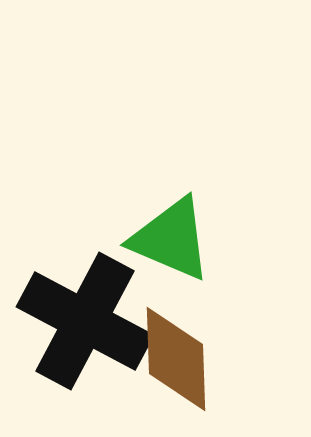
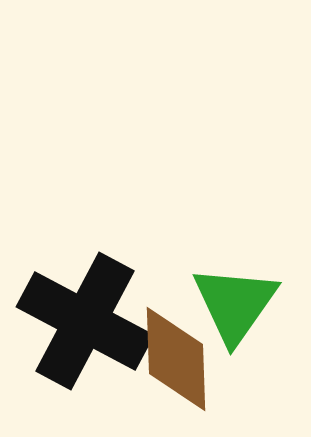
green triangle: moved 64 px right, 65 px down; rotated 42 degrees clockwise
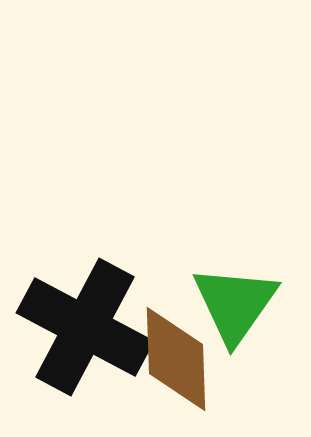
black cross: moved 6 px down
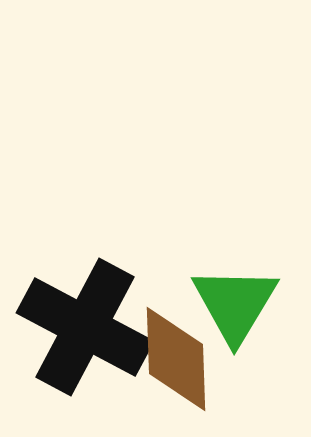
green triangle: rotated 4 degrees counterclockwise
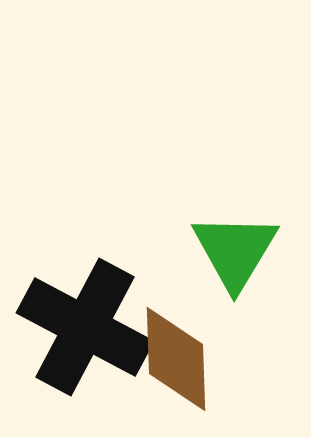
green triangle: moved 53 px up
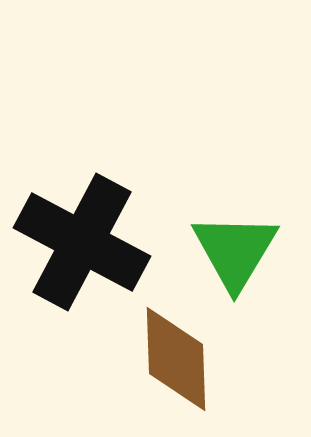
black cross: moved 3 px left, 85 px up
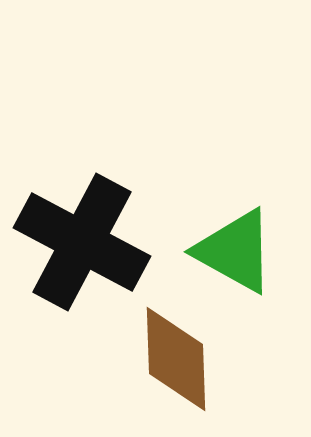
green triangle: rotated 32 degrees counterclockwise
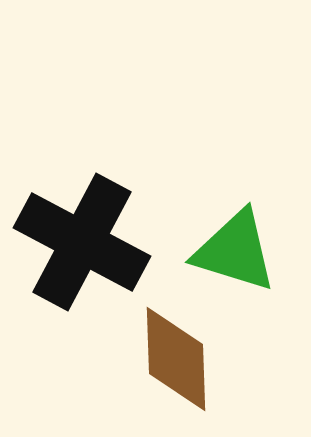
green triangle: rotated 12 degrees counterclockwise
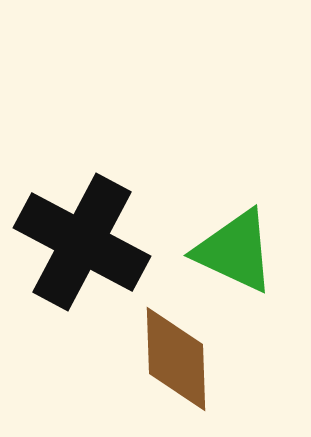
green triangle: rotated 8 degrees clockwise
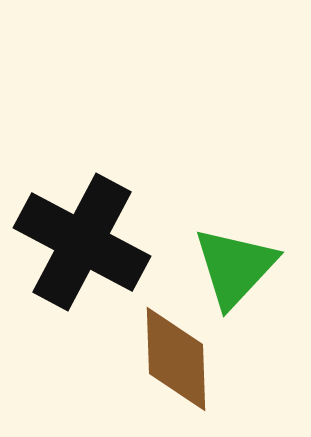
green triangle: moved 16 px down; rotated 48 degrees clockwise
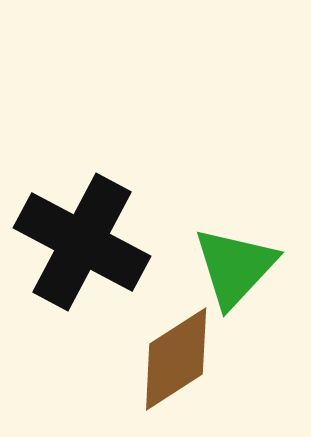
brown diamond: rotated 59 degrees clockwise
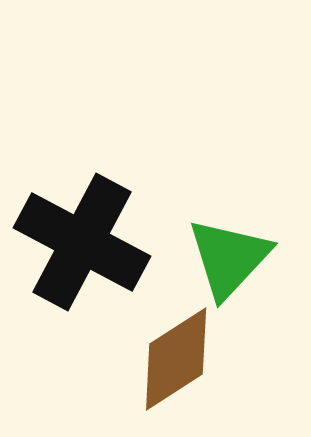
green triangle: moved 6 px left, 9 px up
